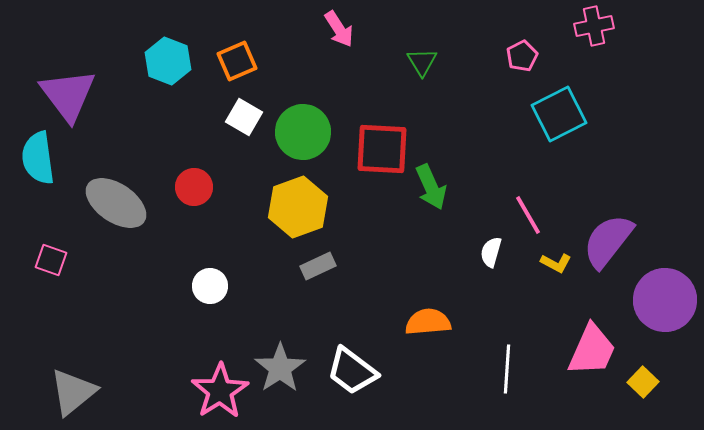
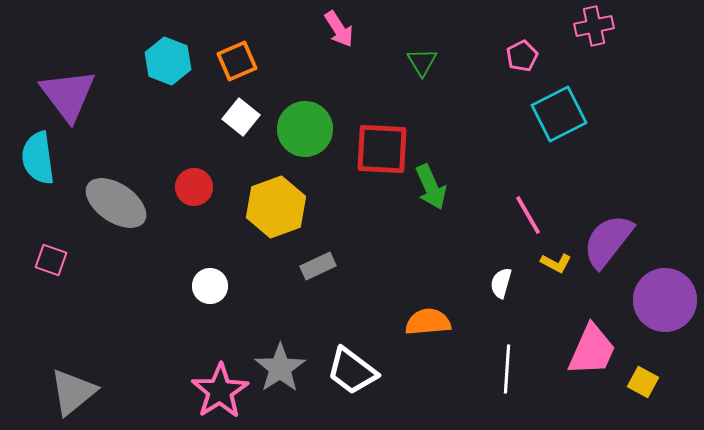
white square: moved 3 px left; rotated 9 degrees clockwise
green circle: moved 2 px right, 3 px up
yellow hexagon: moved 22 px left
white semicircle: moved 10 px right, 31 px down
yellow square: rotated 16 degrees counterclockwise
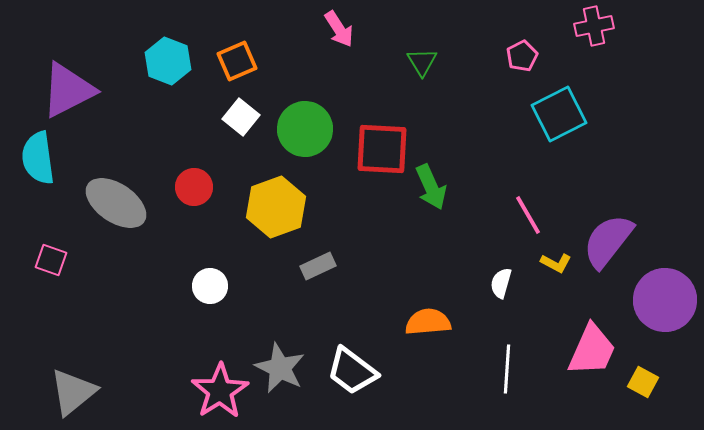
purple triangle: moved 5 px up; rotated 40 degrees clockwise
gray star: rotated 12 degrees counterclockwise
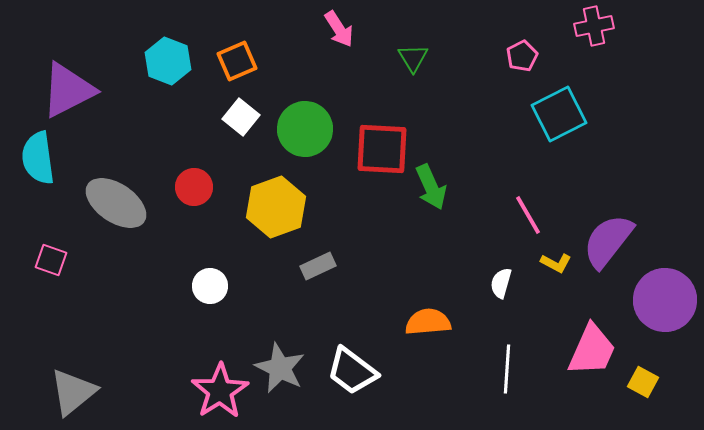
green triangle: moved 9 px left, 4 px up
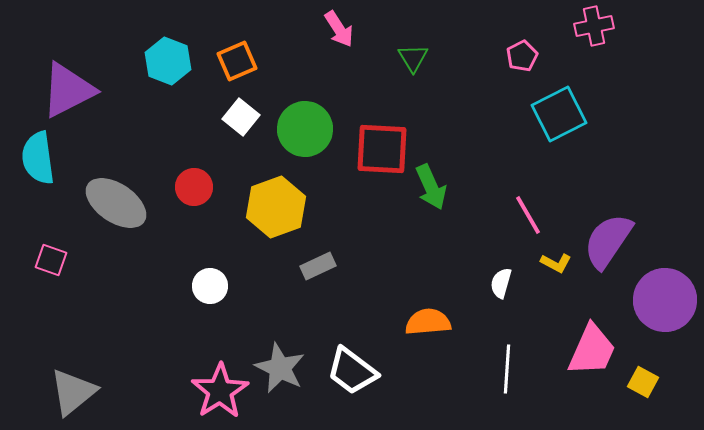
purple semicircle: rotated 4 degrees counterclockwise
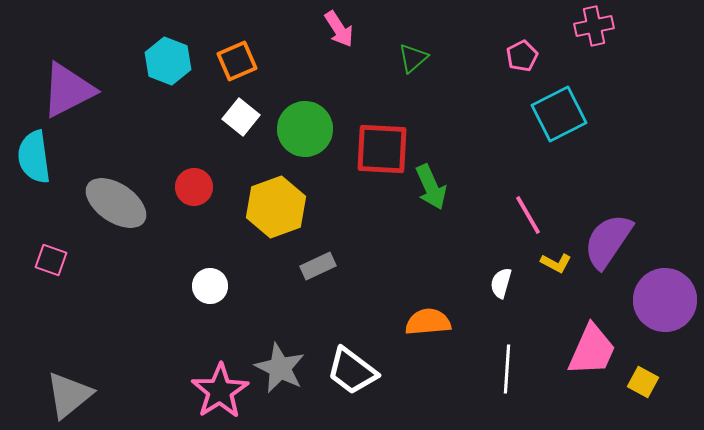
green triangle: rotated 20 degrees clockwise
cyan semicircle: moved 4 px left, 1 px up
gray triangle: moved 4 px left, 3 px down
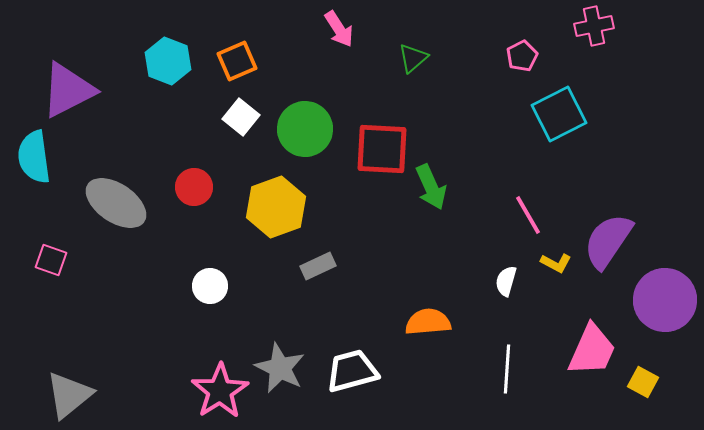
white semicircle: moved 5 px right, 2 px up
white trapezoid: rotated 128 degrees clockwise
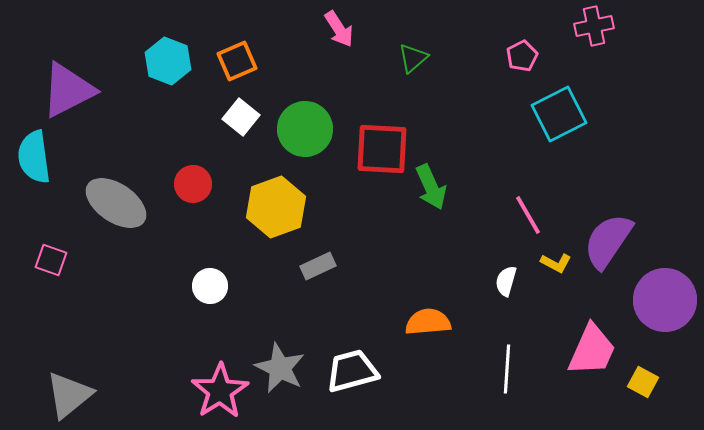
red circle: moved 1 px left, 3 px up
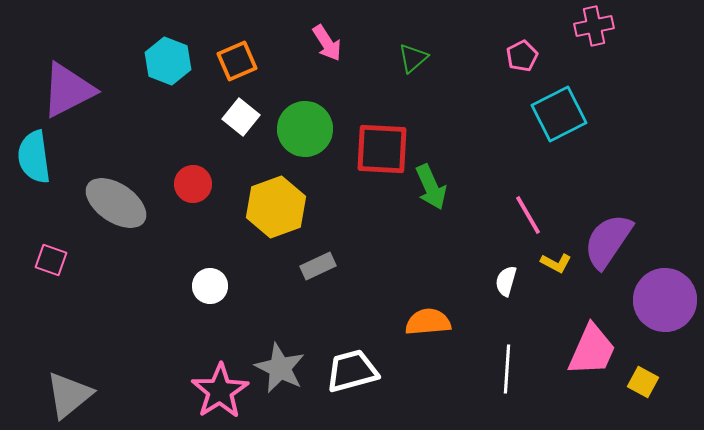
pink arrow: moved 12 px left, 14 px down
